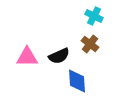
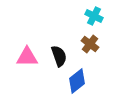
black semicircle: rotated 85 degrees counterclockwise
blue diamond: rotated 55 degrees clockwise
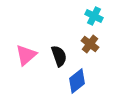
pink triangle: moved 1 px left, 2 px up; rotated 40 degrees counterclockwise
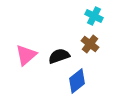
black semicircle: rotated 90 degrees counterclockwise
